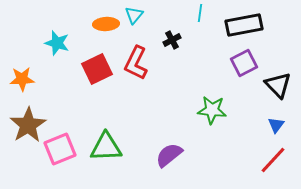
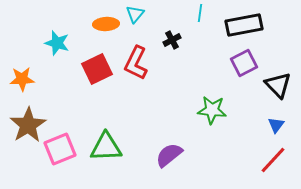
cyan triangle: moved 1 px right, 1 px up
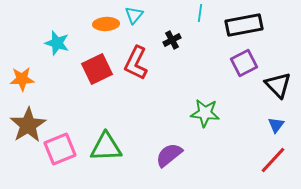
cyan triangle: moved 1 px left, 1 px down
green star: moved 7 px left, 3 px down
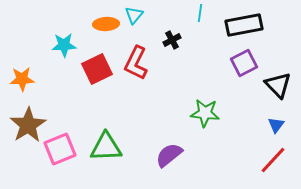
cyan star: moved 7 px right, 2 px down; rotated 20 degrees counterclockwise
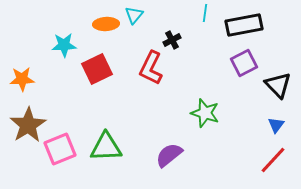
cyan line: moved 5 px right
red L-shape: moved 15 px right, 5 px down
green star: rotated 12 degrees clockwise
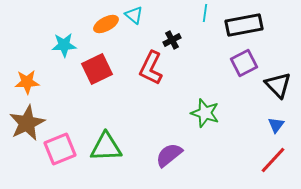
cyan triangle: rotated 30 degrees counterclockwise
orange ellipse: rotated 25 degrees counterclockwise
orange star: moved 5 px right, 3 px down
brown star: moved 1 px left, 2 px up; rotated 6 degrees clockwise
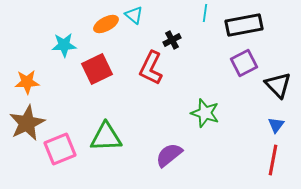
green triangle: moved 10 px up
red line: rotated 32 degrees counterclockwise
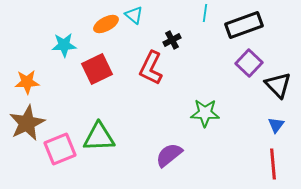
black rectangle: rotated 9 degrees counterclockwise
purple square: moved 5 px right; rotated 20 degrees counterclockwise
green star: rotated 16 degrees counterclockwise
green triangle: moved 7 px left
red line: moved 4 px down; rotated 16 degrees counterclockwise
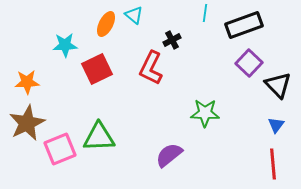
orange ellipse: rotated 35 degrees counterclockwise
cyan star: moved 1 px right
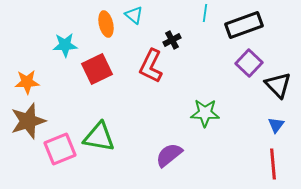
orange ellipse: rotated 40 degrees counterclockwise
red L-shape: moved 2 px up
brown star: moved 1 px right, 2 px up; rotated 9 degrees clockwise
green triangle: rotated 12 degrees clockwise
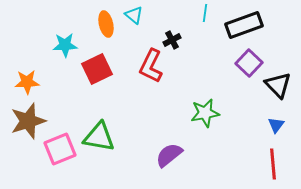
green star: rotated 12 degrees counterclockwise
